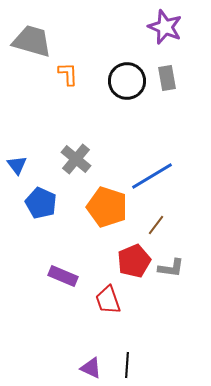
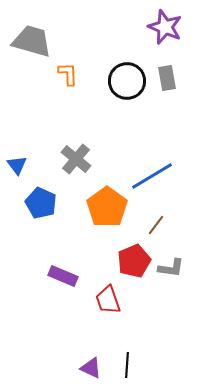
orange pentagon: rotated 18 degrees clockwise
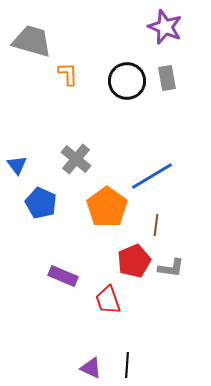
brown line: rotated 30 degrees counterclockwise
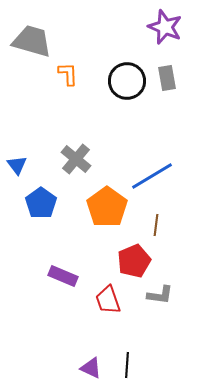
blue pentagon: rotated 12 degrees clockwise
gray L-shape: moved 11 px left, 27 px down
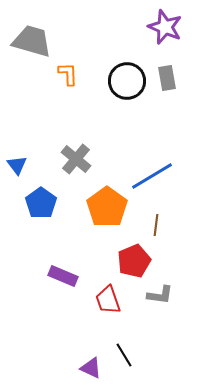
black line: moved 3 px left, 10 px up; rotated 35 degrees counterclockwise
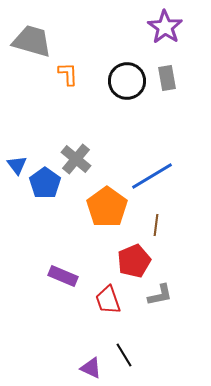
purple star: rotated 12 degrees clockwise
blue pentagon: moved 4 px right, 20 px up
gray L-shape: rotated 20 degrees counterclockwise
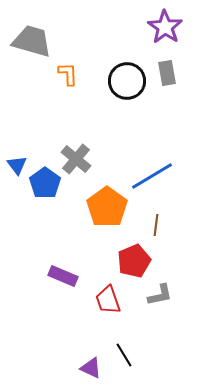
gray rectangle: moved 5 px up
